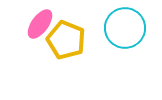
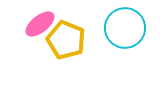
pink ellipse: rotated 16 degrees clockwise
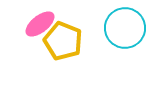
yellow pentagon: moved 3 px left, 1 px down
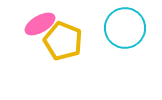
pink ellipse: rotated 8 degrees clockwise
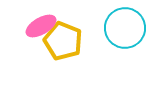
pink ellipse: moved 1 px right, 2 px down
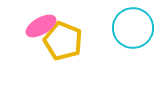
cyan circle: moved 8 px right
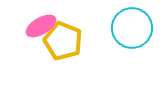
cyan circle: moved 1 px left
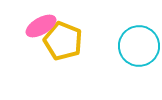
cyan circle: moved 7 px right, 18 px down
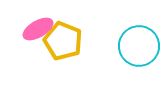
pink ellipse: moved 3 px left, 3 px down
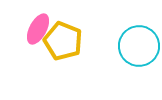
pink ellipse: rotated 32 degrees counterclockwise
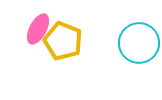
cyan circle: moved 3 px up
